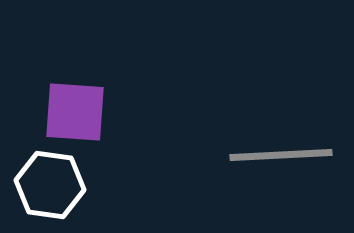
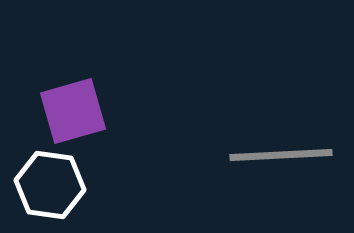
purple square: moved 2 px left, 1 px up; rotated 20 degrees counterclockwise
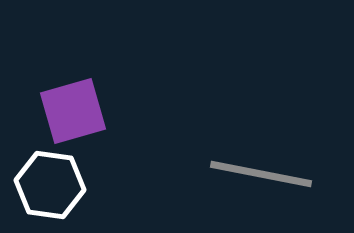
gray line: moved 20 px left, 19 px down; rotated 14 degrees clockwise
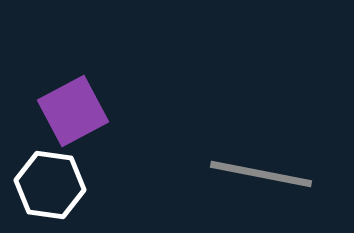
purple square: rotated 12 degrees counterclockwise
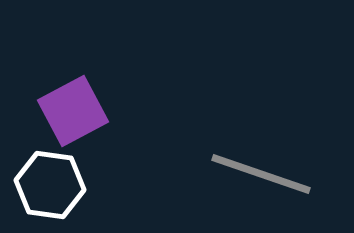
gray line: rotated 8 degrees clockwise
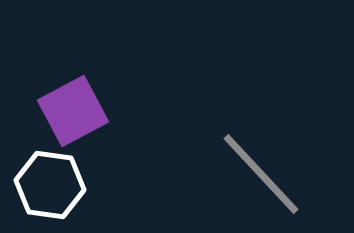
gray line: rotated 28 degrees clockwise
